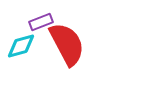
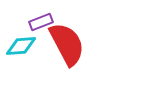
cyan diamond: rotated 12 degrees clockwise
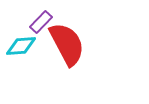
purple rectangle: rotated 25 degrees counterclockwise
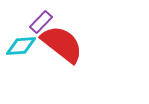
red semicircle: moved 5 px left; rotated 24 degrees counterclockwise
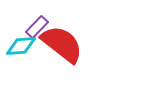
purple rectangle: moved 4 px left, 5 px down
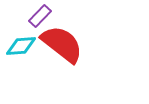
purple rectangle: moved 3 px right, 11 px up
